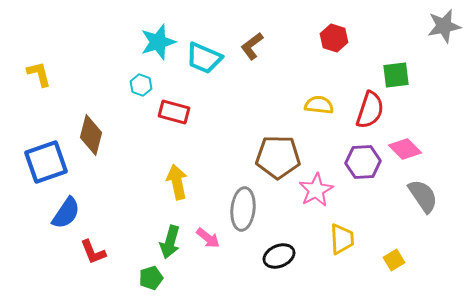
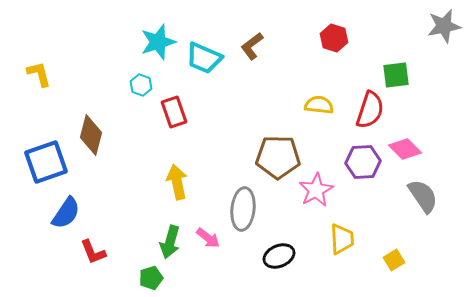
red rectangle: rotated 56 degrees clockwise
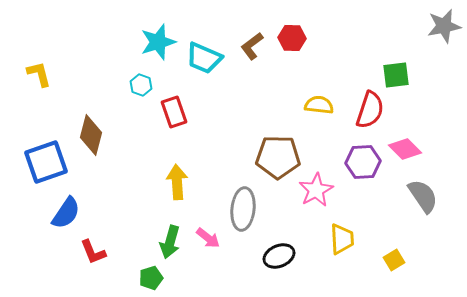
red hexagon: moved 42 px left; rotated 16 degrees counterclockwise
yellow arrow: rotated 8 degrees clockwise
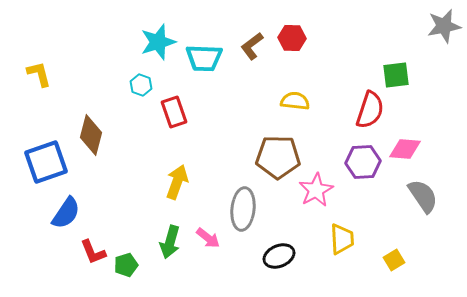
cyan trapezoid: rotated 21 degrees counterclockwise
yellow semicircle: moved 24 px left, 4 px up
pink diamond: rotated 40 degrees counterclockwise
yellow arrow: rotated 24 degrees clockwise
green pentagon: moved 25 px left, 13 px up
